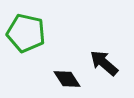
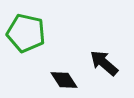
black diamond: moved 3 px left, 1 px down
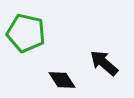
black diamond: moved 2 px left
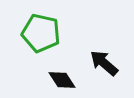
green pentagon: moved 15 px right
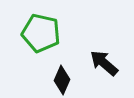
black diamond: rotated 56 degrees clockwise
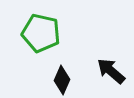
black arrow: moved 7 px right, 8 px down
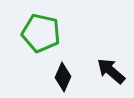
black diamond: moved 1 px right, 3 px up
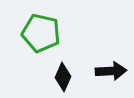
black arrow: rotated 136 degrees clockwise
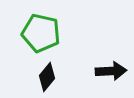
black diamond: moved 16 px left; rotated 16 degrees clockwise
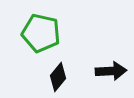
black diamond: moved 11 px right
